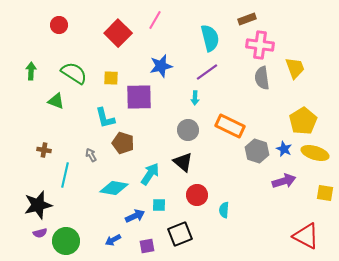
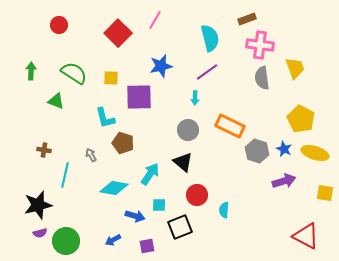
yellow pentagon at (303, 121): moved 2 px left, 2 px up; rotated 12 degrees counterclockwise
blue arrow at (135, 216): rotated 42 degrees clockwise
black square at (180, 234): moved 7 px up
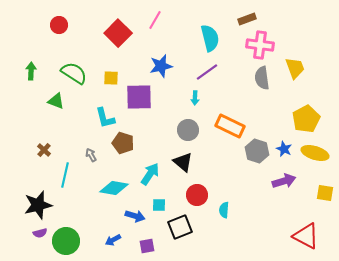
yellow pentagon at (301, 119): moved 5 px right; rotated 16 degrees clockwise
brown cross at (44, 150): rotated 32 degrees clockwise
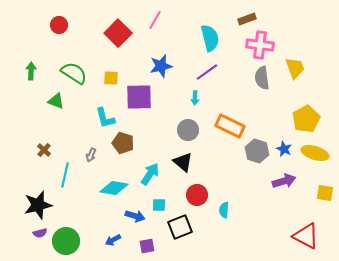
gray arrow at (91, 155): rotated 128 degrees counterclockwise
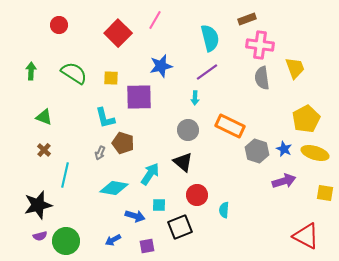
green triangle at (56, 101): moved 12 px left, 16 px down
gray arrow at (91, 155): moved 9 px right, 2 px up
purple semicircle at (40, 233): moved 3 px down
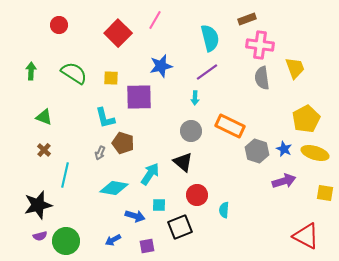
gray circle at (188, 130): moved 3 px right, 1 px down
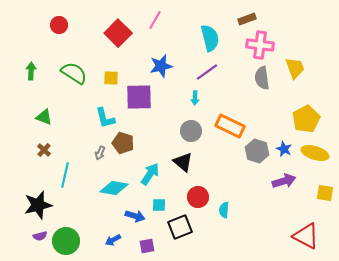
red circle at (197, 195): moved 1 px right, 2 px down
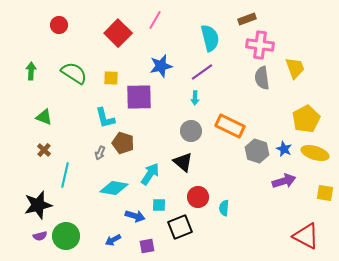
purple line at (207, 72): moved 5 px left
cyan semicircle at (224, 210): moved 2 px up
green circle at (66, 241): moved 5 px up
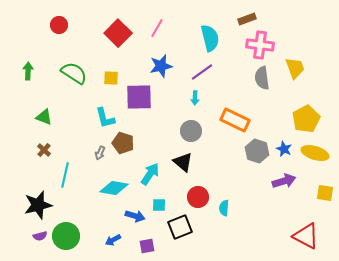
pink line at (155, 20): moved 2 px right, 8 px down
green arrow at (31, 71): moved 3 px left
orange rectangle at (230, 126): moved 5 px right, 6 px up
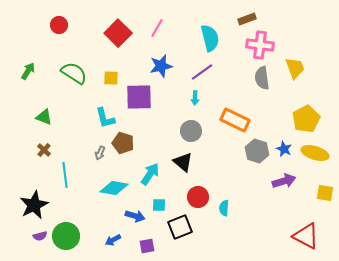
green arrow at (28, 71): rotated 30 degrees clockwise
cyan line at (65, 175): rotated 20 degrees counterclockwise
black star at (38, 205): moved 4 px left; rotated 12 degrees counterclockwise
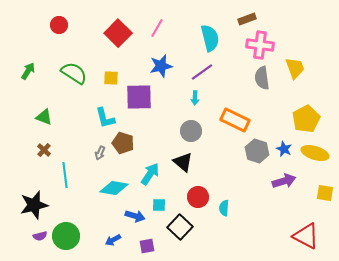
black star at (34, 205): rotated 12 degrees clockwise
black square at (180, 227): rotated 25 degrees counterclockwise
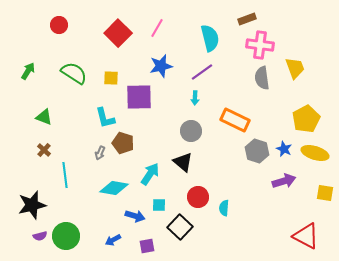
black star at (34, 205): moved 2 px left
